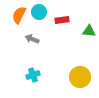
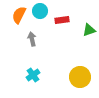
cyan circle: moved 1 px right, 1 px up
green triangle: moved 1 px up; rotated 24 degrees counterclockwise
gray arrow: rotated 56 degrees clockwise
cyan cross: rotated 16 degrees counterclockwise
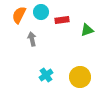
cyan circle: moved 1 px right, 1 px down
green triangle: moved 2 px left
cyan cross: moved 13 px right
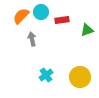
orange semicircle: moved 2 px right, 1 px down; rotated 18 degrees clockwise
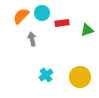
cyan circle: moved 1 px right, 1 px down
red rectangle: moved 3 px down
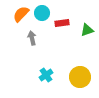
orange semicircle: moved 2 px up
gray arrow: moved 1 px up
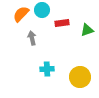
cyan circle: moved 3 px up
cyan cross: moved 1 px right, 6 px up; rotated 32 degrees clockwise
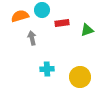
orange semicircle: moved 1 px left, 2 px down; rotated 30 degrees clockwise
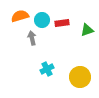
cyan circle: moved 10 px down
cyan cross: rotated 24 degrees counterclockwise
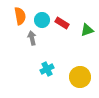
orange semicircle: rotated 96 degrees clockwise
red rectangle: rotated 40 degrees clockwise
